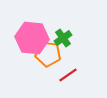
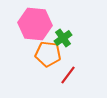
pink hexagon: moved 3 px right, 14 px up
red line: rotated 18 degrees counterclockwise
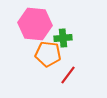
green cross: rotated 30 degrees clockwise
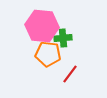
pink hexagon: moved 7 px right, 2 px down
red line: moved 2 px right, 1 px up
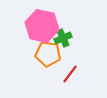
pink hexagon: rotated 8 degrees clockwise
green cross: rotated 18 degrees counterclockwise
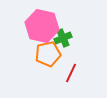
orange pentagon: rotated 20 degrees counterclockwise
red line: moved 1 px right, 1 px up; rotated 12 degrees counterclockwise
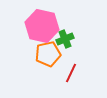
green cross: moved 2 px right, 1 px down
